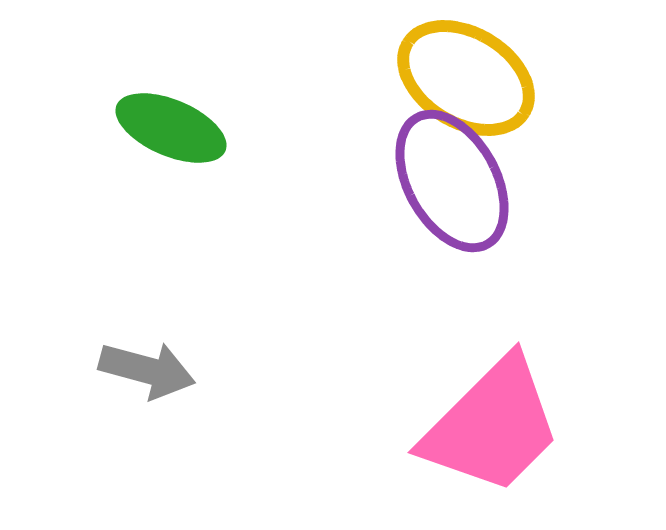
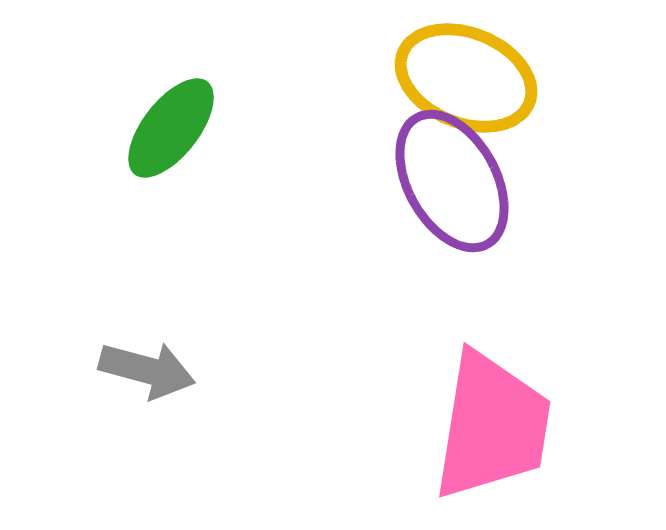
yellow ellipse: rotated 9 degrees counterclockwise
green ellipse: rotated 75 degrees counterclockwise
pink trapezoid: rotated 36 degrees counterclockwise
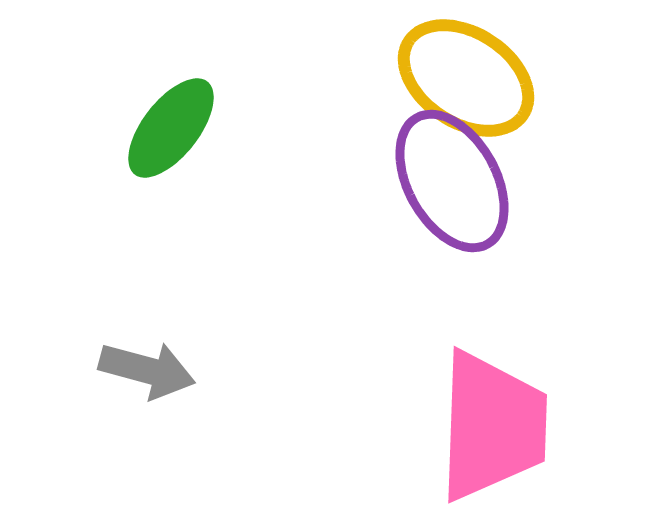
yellow ellipse: rotated 11 degrees clockwise
pink trapezoid: rotated 7 degrees counterclockwise
